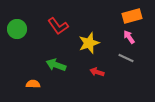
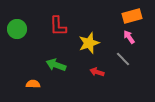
red L-shape: rotated 35 degrees clockwise
gray line: moved 3 px left, 1 px down; rotated 21 degrees clockwise
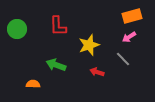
pink arrow: rotated 88 degrees counterclockwise
yellow star: moved 2 px down
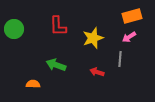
green circle: moved 3 px left
yellow star: moved 4 px right, 7 px up
gray line: moved 3 px left; rotated 49 degrees clockwise
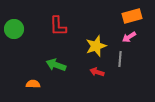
yellow star: moved 3 px right, 8 px down
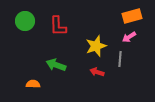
green circle: moved 11 px right, 8 px up
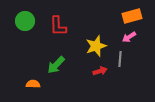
green arrow: rotated 66 degrees counterclockwise
red arrow: moved 3 px right, 1 px up; rotated 144 degrees clockwise
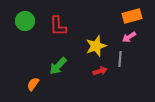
green arrow: moved 2 px right, 1 px down
orange semicircle: rotated 56 degrees counterclockwise
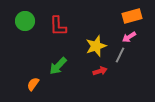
gray line: moved 4 px up; rotated 21 degrees clockwise
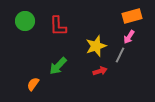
pink arrow: rotated 24 degrees counterclockwise
